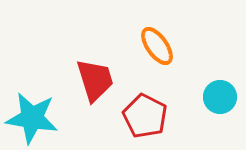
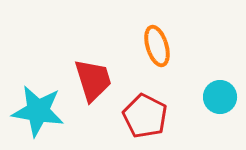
orange ellipse: rotated 18 degrees clockwise
red trapezoid: moved 2 px left
cyan star: moved 6 px right, 7 px up
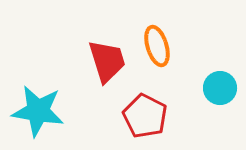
red trapezoid: moved 14 px right, 19 px up
cyan circle: moved 9 px up
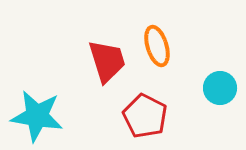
cyan star: moved 1 px left, 5 px down
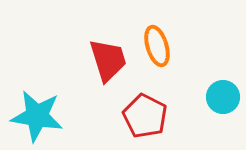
red trapezoid: moved 1 px right, 1 px up
cyan circle: moved 3 px right, 9 px down
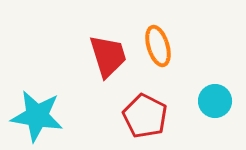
orange ellipse: moved 1 px right
red trapezoid: moved 4 px up
cyan circle: moved 8 px left, 4 px down
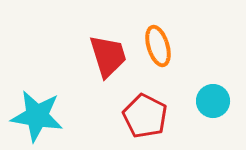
cyan circle: moved 2 px left
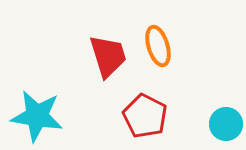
cyan circle: moved 13 px right, 23 px down
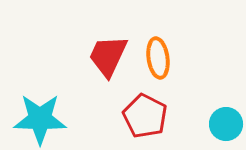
orange ellipse: moved 12 px down; rotated 9 degrees clockwise
red trapezoid: rotated 138 degrees counterclockwise
cyan star: moved 3 px right, 3 px down; rotated 8 degrees counterclockwise
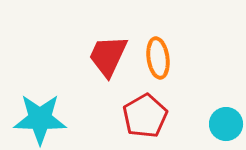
red pentagon: rotated 15 degrees clockwise
